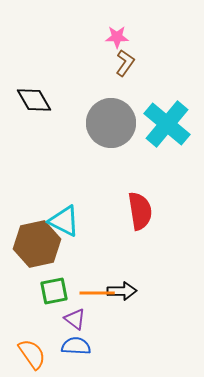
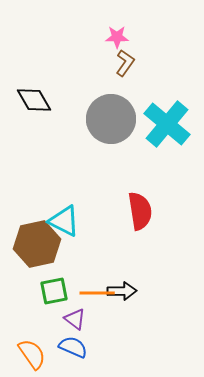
gray circle: moved 4 px up
blue semicircle: moved 3 px left, 1 px down; rotated 20 degrees clockwise
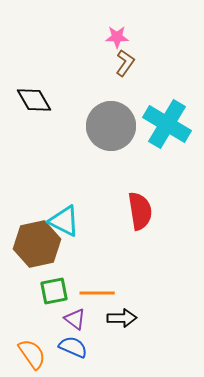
gray circle: moved 7 px down
cyan cross: rotated 9 degrees counterclockwise
black arrow: moved 27 px down
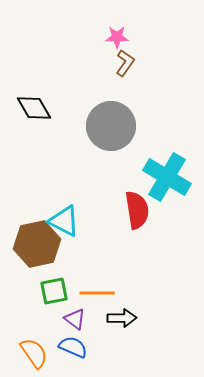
black diamond: moved 8 px down
cyan cross: moved 53 px down
red semicircle: moved 3 px left, 1 px up
orange semicircle: moved 2 px right, 1 px up
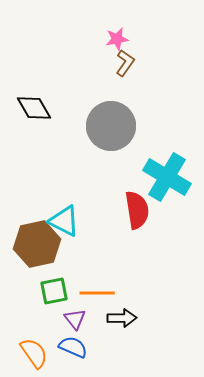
pink star: moved 2 px down; rotated 10 degrees counterclockwise
purple triangle: rotated 15 degrees clockwise
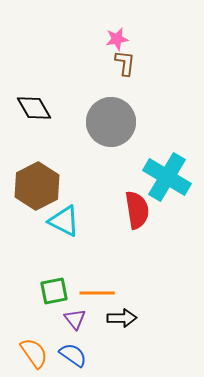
brown L-shape: rotated 28 degrees counterclockwise
gray circle: moved 4 px up
brown hexagon: moved 58 px up; rotated 15 degrees counterclockwise
blue semicircle: moved 8 px down; rotated 12 degrees clockwise
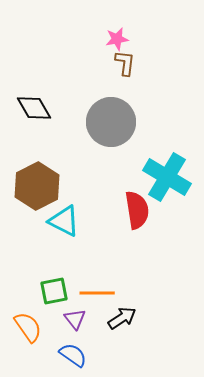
black arrow: rotated 32 degrees counterclockwise
orange semicircle: moved 6 px left, 26 px up
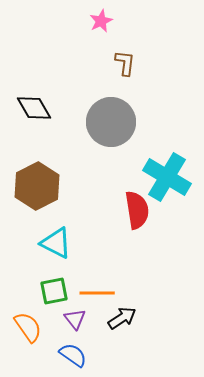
pink star: moved 16 px left, 18 px up; rotated 15 degrees counterclockwise
cyan triangle: moved 8 px left, 22 px down
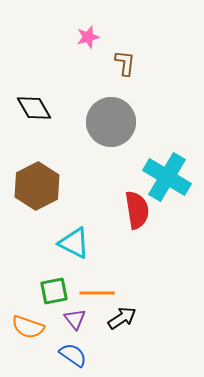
pink star: moved 13 px left, 16 px down; rotated 10 degrees clockwise
cyan triangle: moved 18 px right
orange semicircle: rotated 144 degrees clockwise
